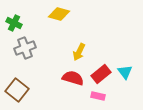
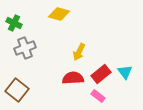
red semicircle: rotated 20 degrees counterclockwise
pink rectangle: rotated 24 degrees clockwise
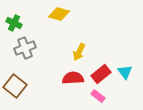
brown square: moved 2 px left, 4 px up
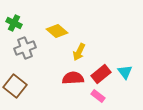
yellow diamond: moved 2 px left, 17 px down; rotated 25 degrees clockwise
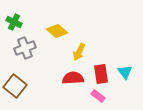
green cross: moved 1 px up
red rectangle: rotated 60 degrees counterclockwise
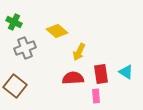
cyan triangle: moved 1 px right; rotated 21 degrees counterclockwise
pink rectangle: moved 2 px left; rotated 48 degrees clockwise
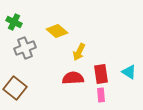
cyan triangle: moved 3 px right
brown square: moved 2 px down
pink rectangle: moved 5 px right, 1 px up
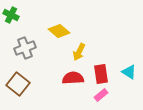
green cross: moved 3 px left, 7 px up
yellow diamond: moved 2 px right
brown square: moved 3 px right, 4 px up
pink rectangle: rotated 56 degrees clockwise
